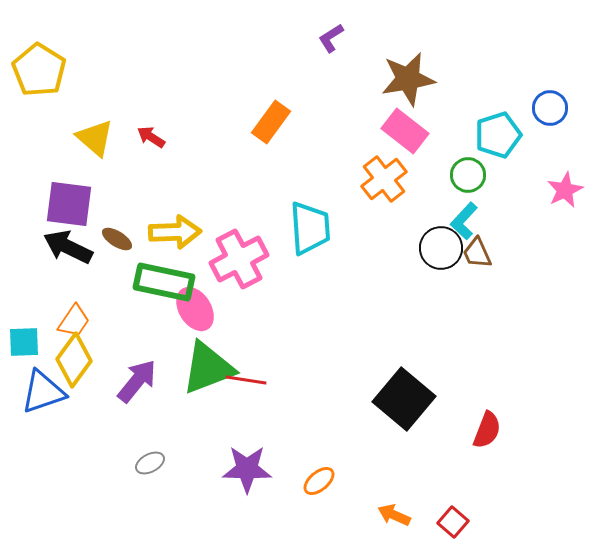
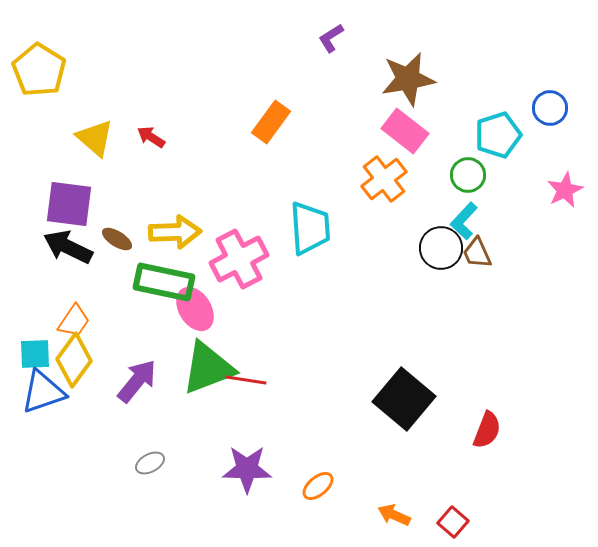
cyan square: moved 11 px right, 12 px down
orange ellipse: moved 1 px left, 5 px down
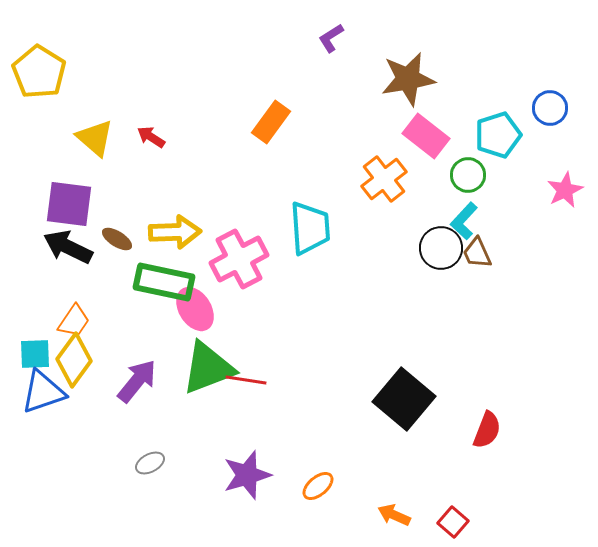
yellow pentagon: moved 2 px down
pink rectangle: moved 21 px right, 5 px down
purple star: moved 6 px down; rotated 18 degrees counterclockwise
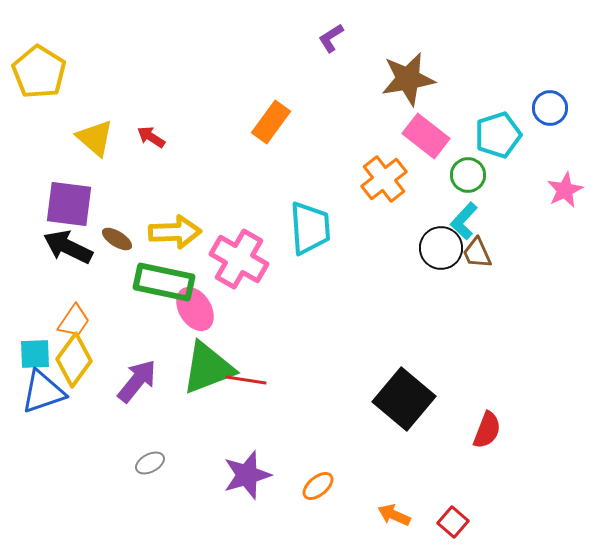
pink cross: rotated 32 degrees counterclockwise
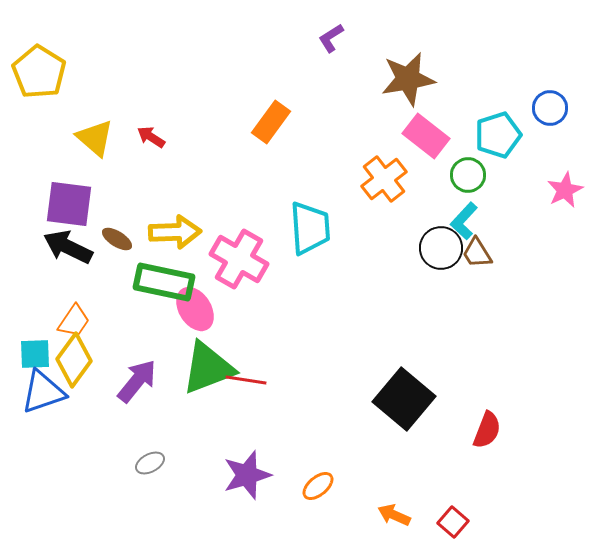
brown trapezoid: rotated 8 degrees counterclockwise
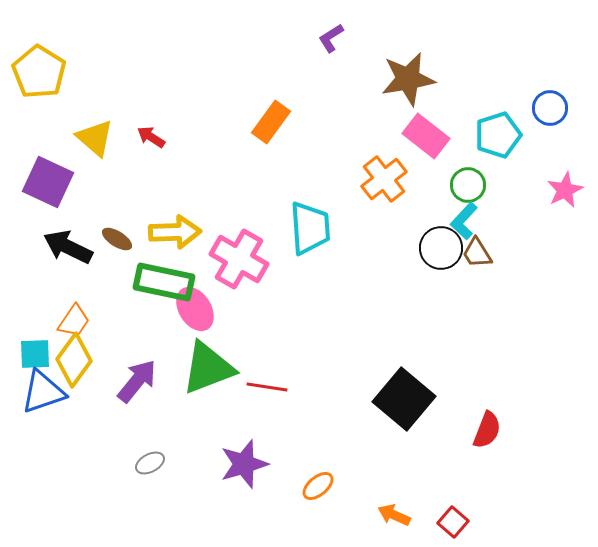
green circle: moved 10 px down
purple square: moved 21 px left, 22 px up; rotated 18 degrees clockwise
red line: moved 21 px right, 7 px down
purple star: moved 3 px left, 11 px up
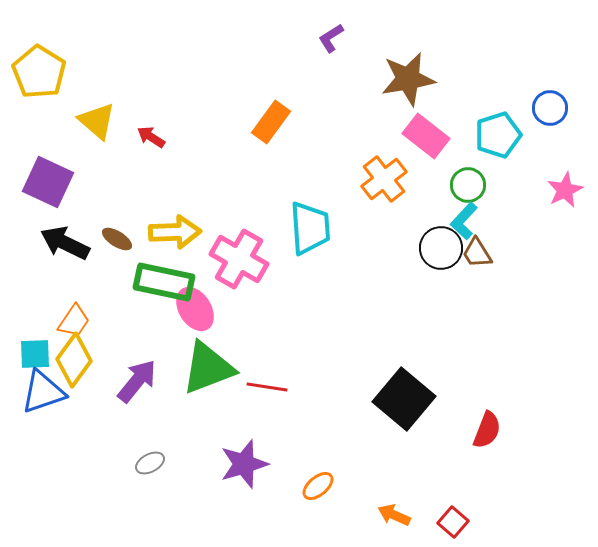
yellow triangle: moved 2 px right, 17 px up
black arrow: moved 3 px left, 4 px up
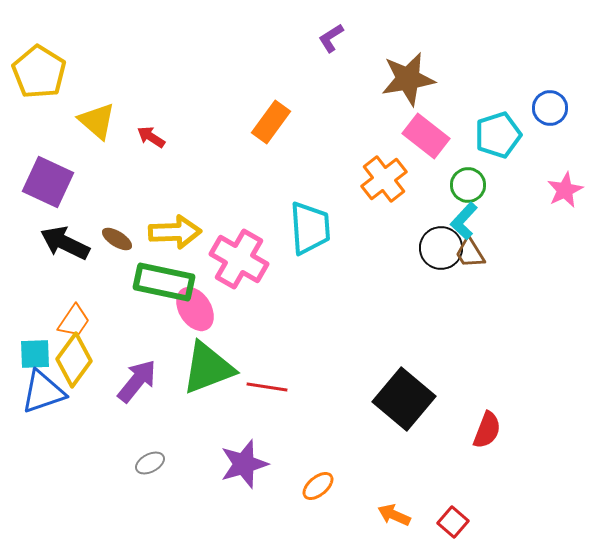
brown trapezoid: moved 7 px left
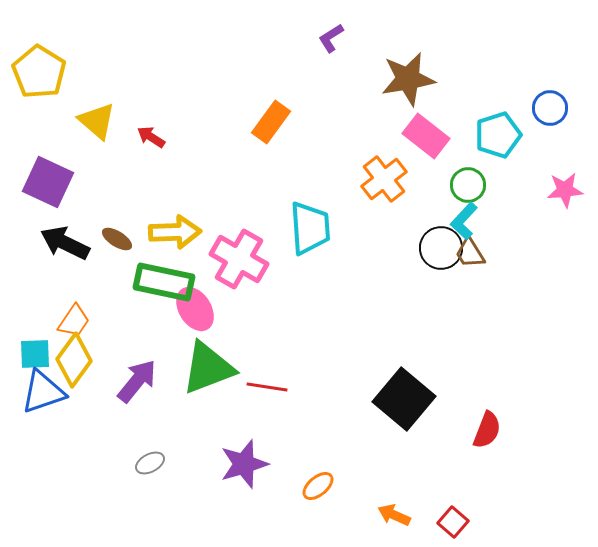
pink star: rotated 21 degrees clockwise
